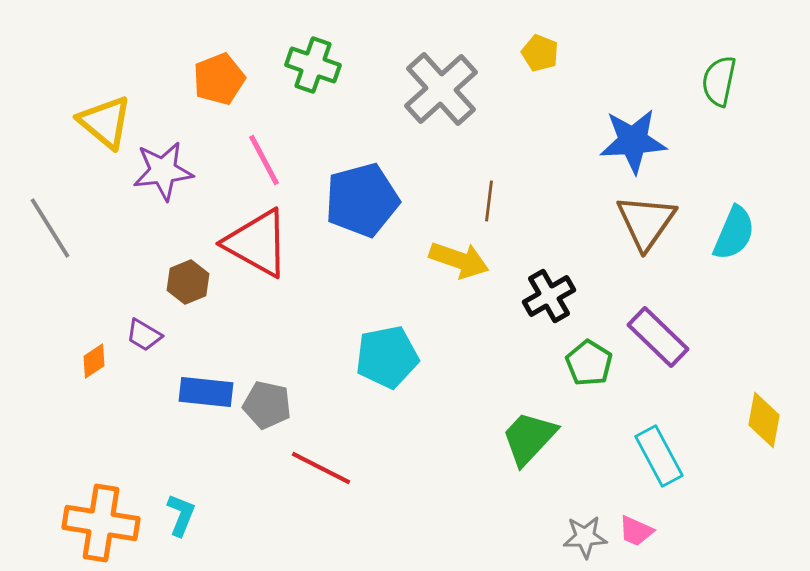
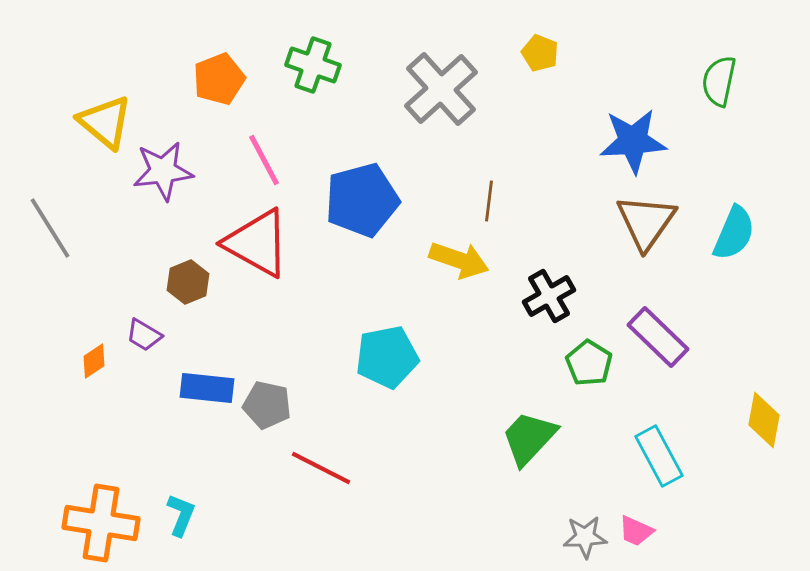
blue rectangle: moved 1 px right, 4 px up
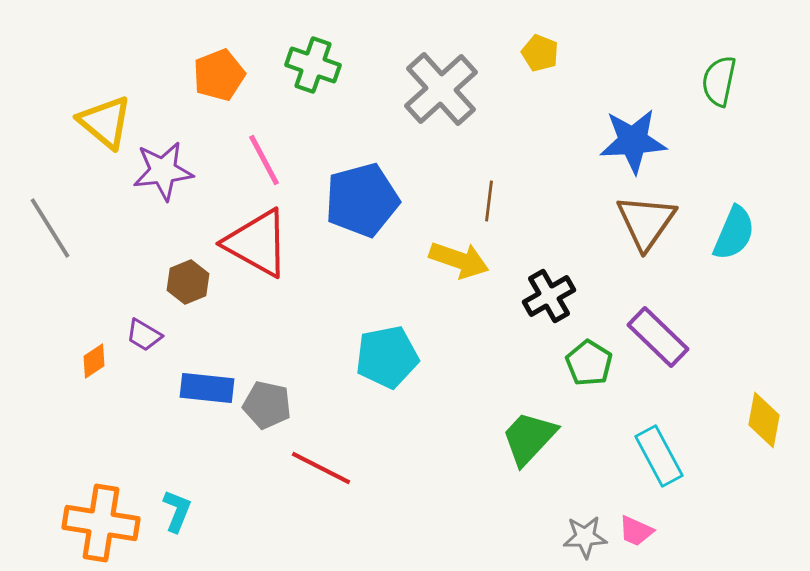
orange pentagon: moved 4 px up
cyan L-shape: moved 4 px left, 4 px up
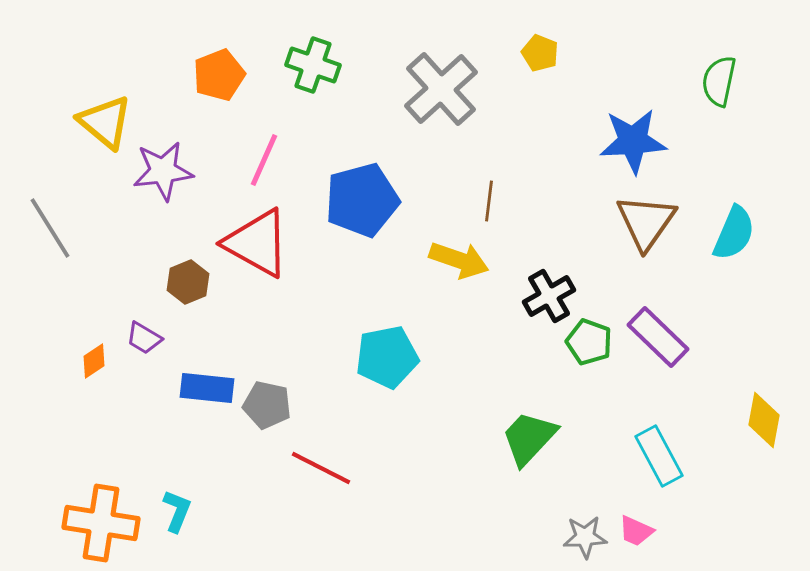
pink line: rotated 52 degrees clockwise
purple trapezoid: moved 3 px down
green pentagon: moved 21 px up; rotated 12 degrees counterclockwise
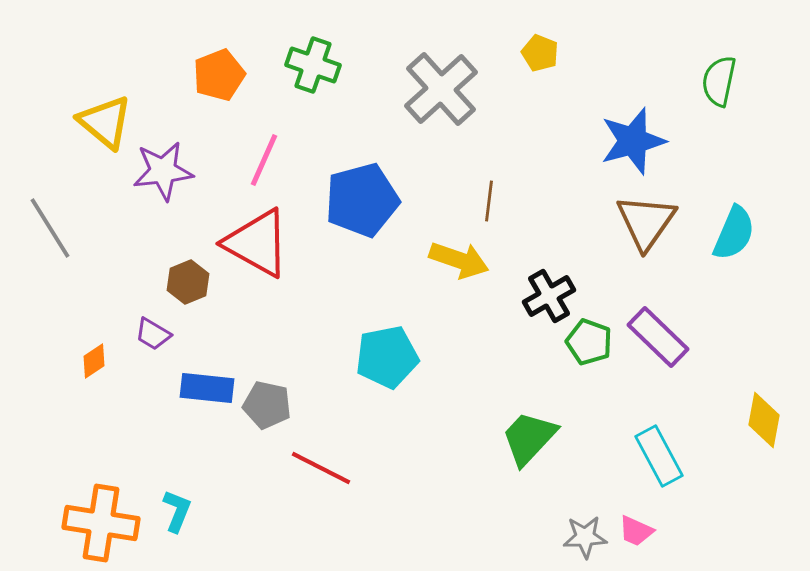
blue star: rotated 12 degrees counterclockwise
purple trapezoid: moved 9 px right, 4 px up
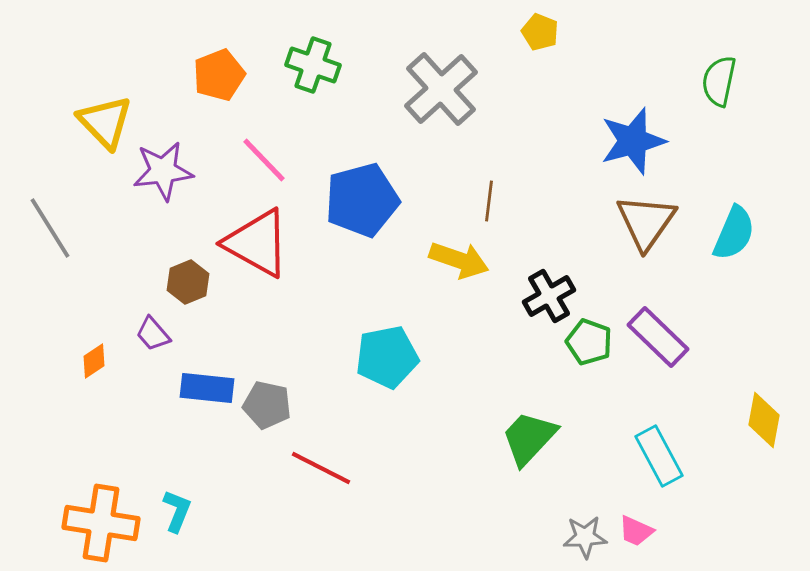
yellow pentagon: moved 21 px up
yellow triangle: rotated 6 degrees clockwise
pink line: rotated 68 degrees counterclockwise
purple trapezoid: rotated 18 degrees clockwise
